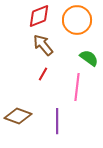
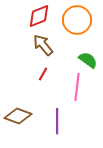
green semicircle: moved 1 px left, 2 px down
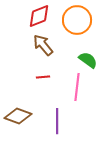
red line: moved 3 px down; rotated 56 degrees clockwise
